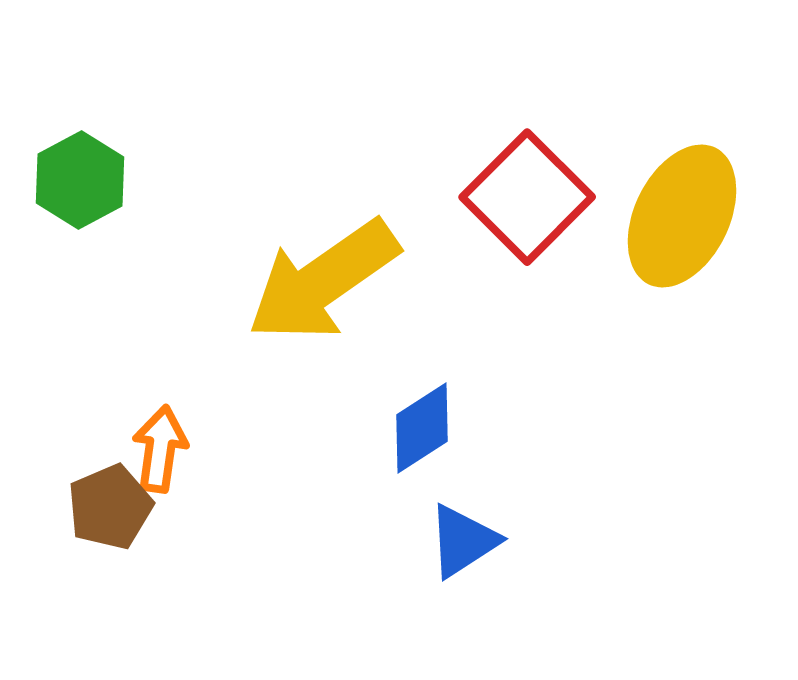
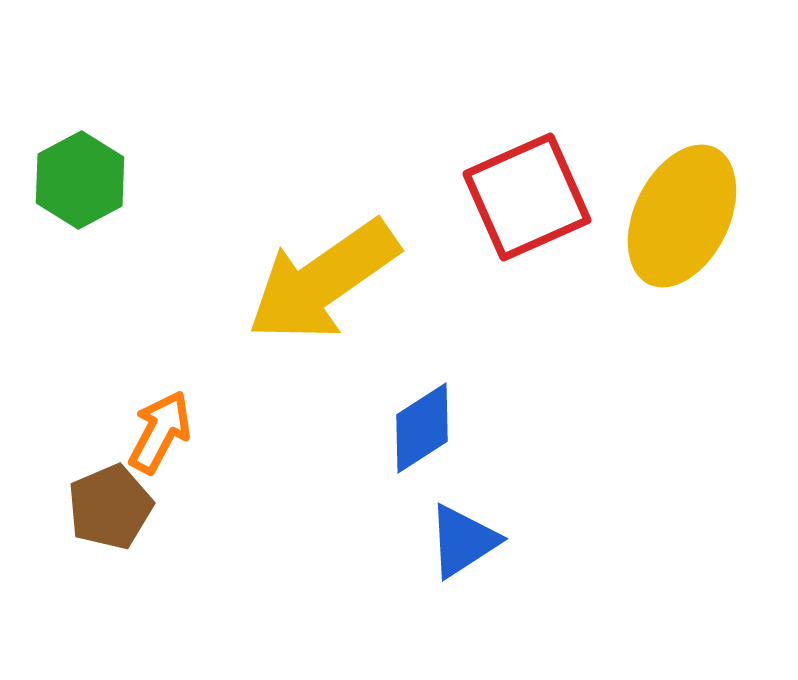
red square: rotated 21 degrees clockwise
orange arrow: moved 17 px up; rotated 20 degrees clockwise
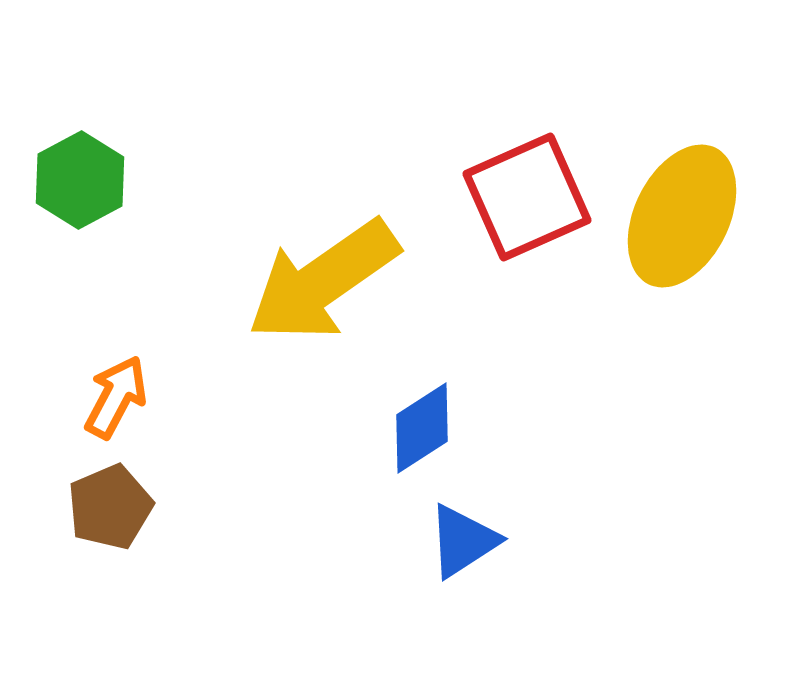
orange arrow: moved 44 px left, 35 px up
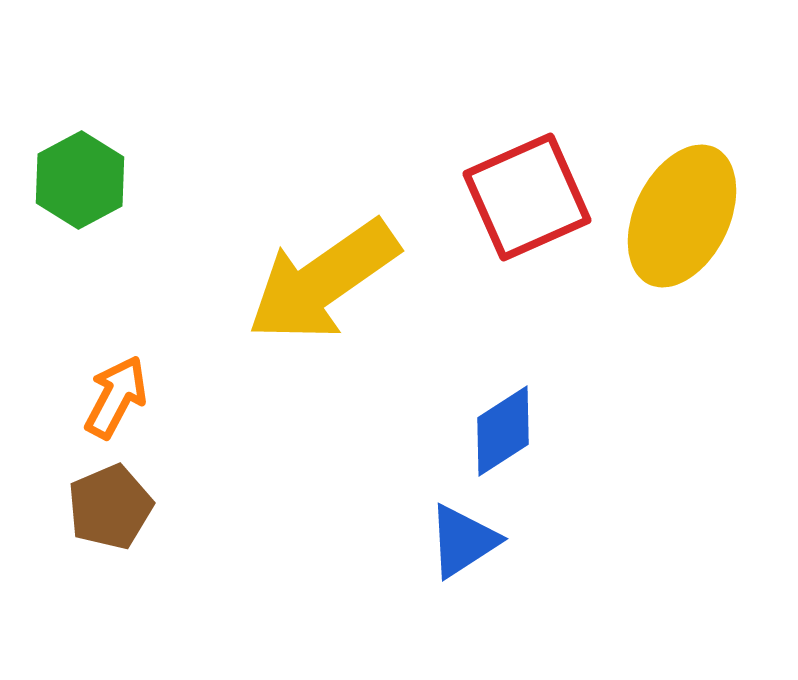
blue diamond: moved 81 px right, 3 px down
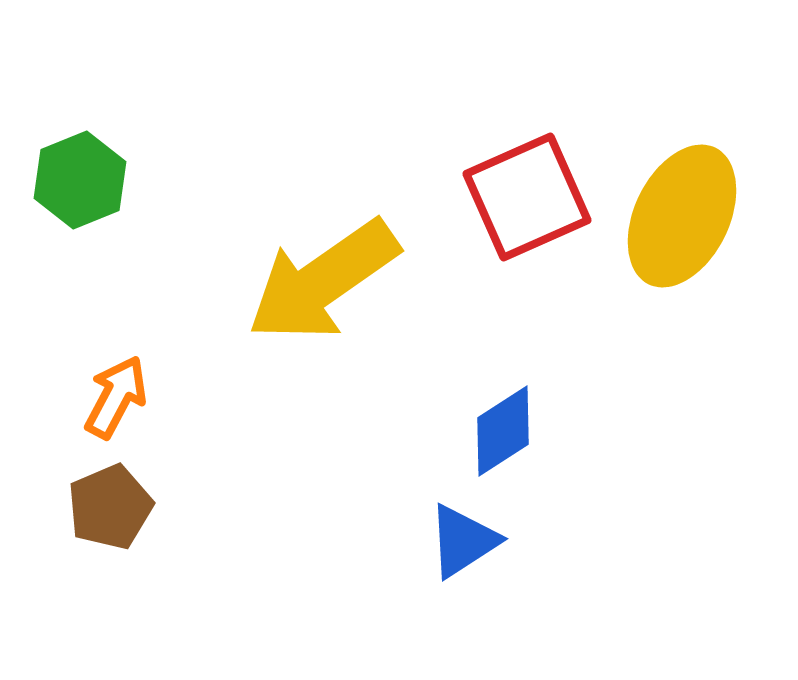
green hexagon: rotated 6 degrees clockwise
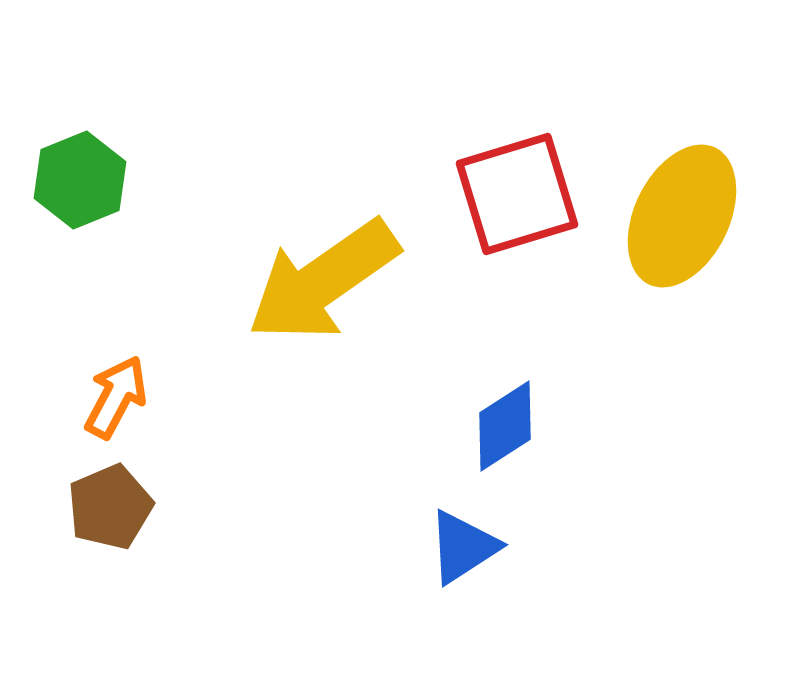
red square: moved 10 px left, 3 px up; rotated 7 degrees clockwise
blue diamond: moved 2 px right, 5 px up
blue triangle: moved 6 px down
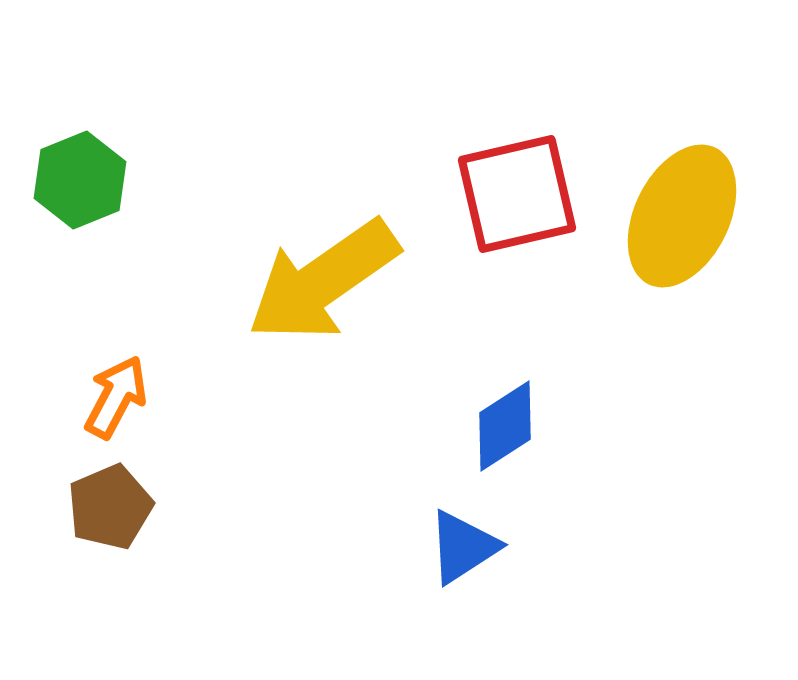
red square: rotated 4 degrees clockwise
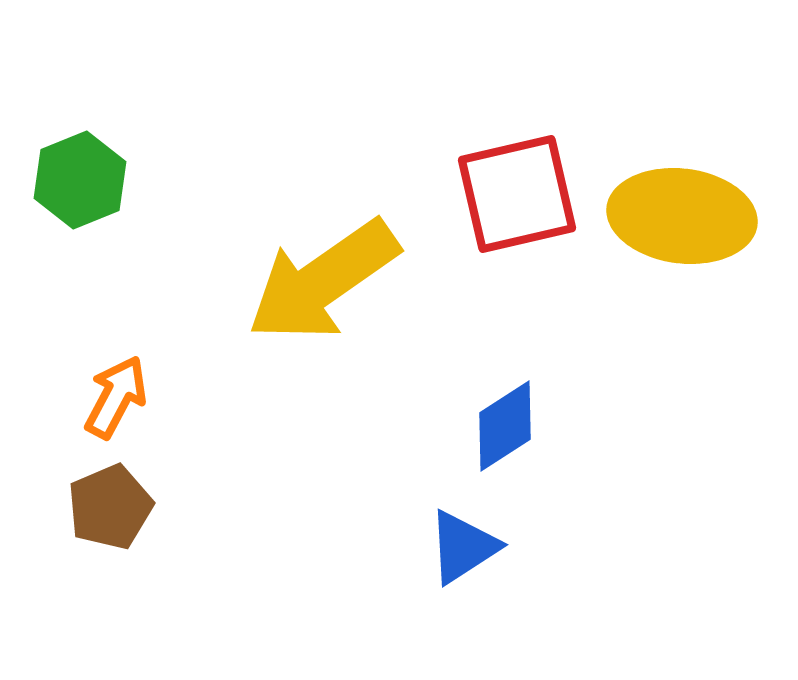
yellow ellipse: rotated 71 degrees clockwise
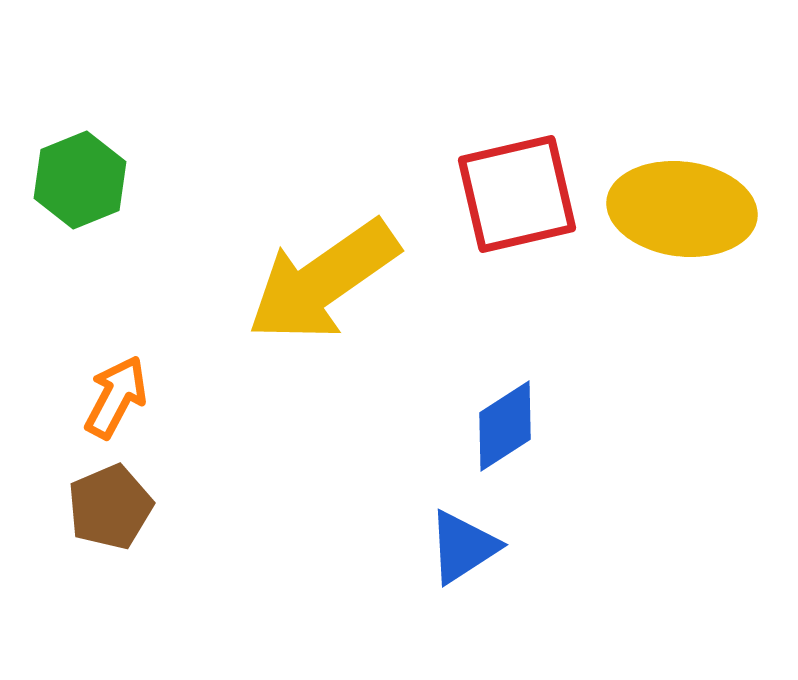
yellow ellipse: moved 7 px up
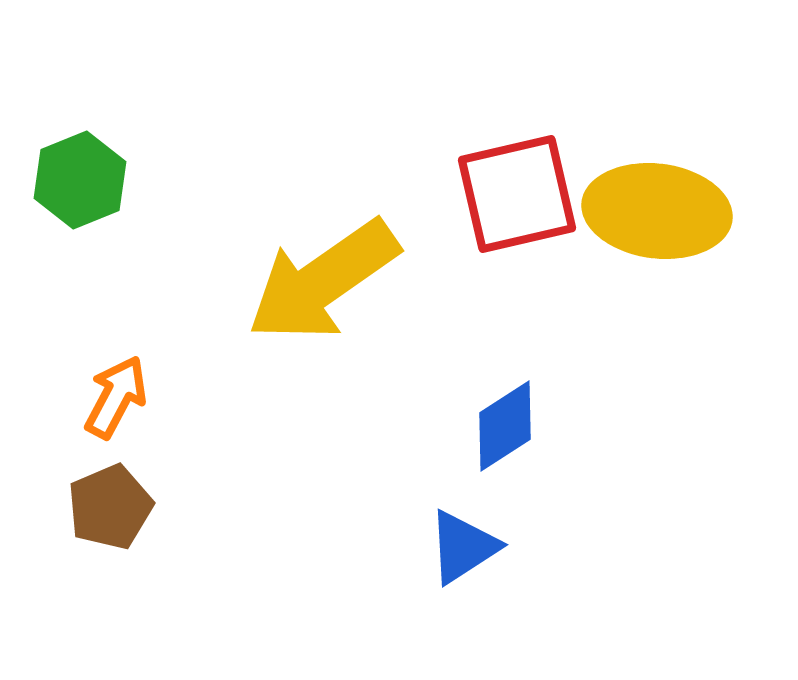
yellow ellipse: moved 25 px left, 2 px down
